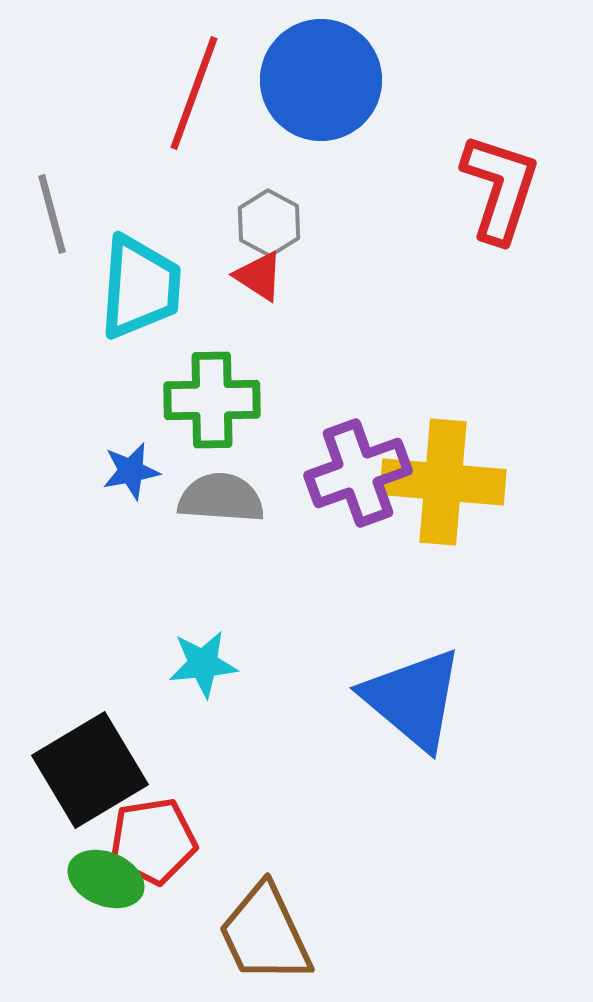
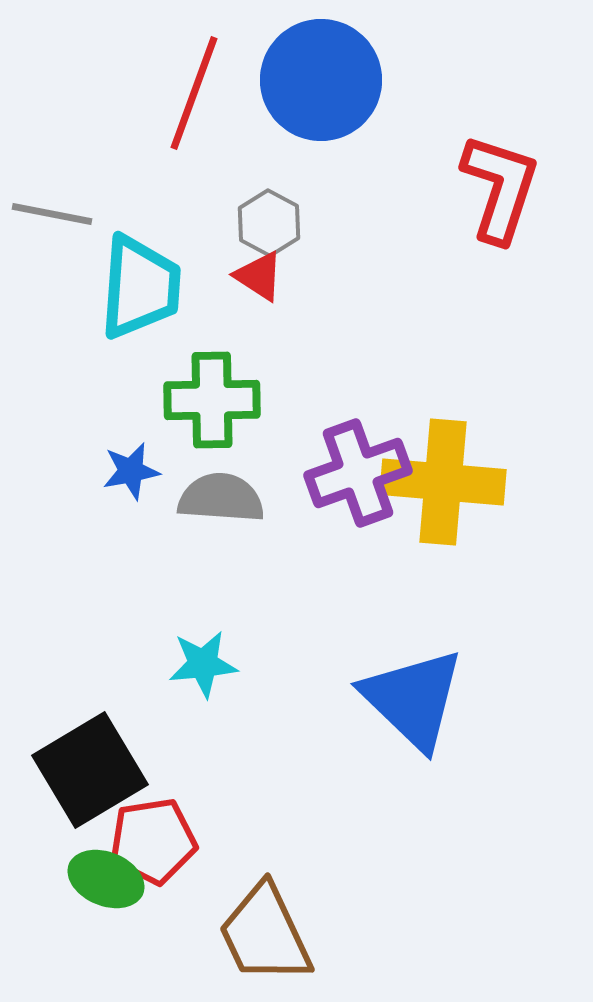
gray line: rotated 64 degrees counterclockwise
blue triangle: rotated 4 degrees clockwise
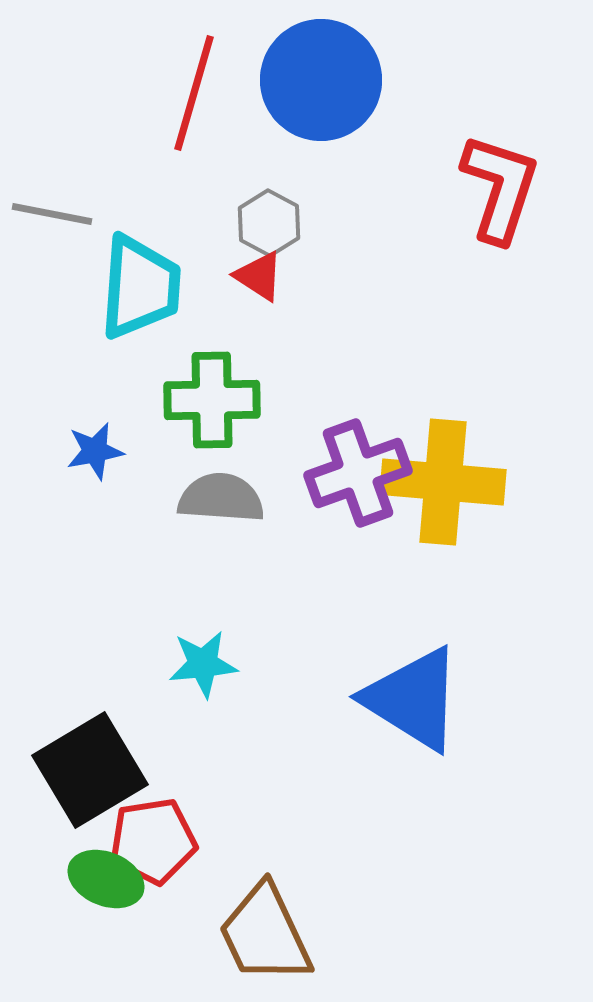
red line: rotated 4 degrees counterclockwise
blue star: moved 36 px left, 20 px up
blue triangle: rotated 12 degrees counterclockwise
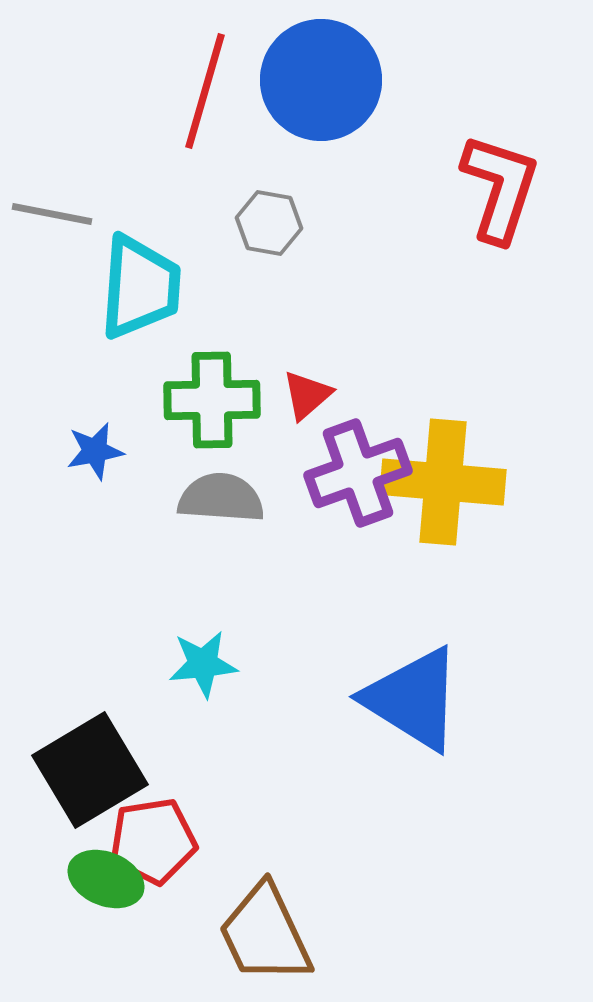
red line: moved 11 px right, 2 px up
gray hexagon: rotated 18 degrees counterclockwise
red triangle: moved 48 px right, 119 px down; rotated 46 degrees clockwise
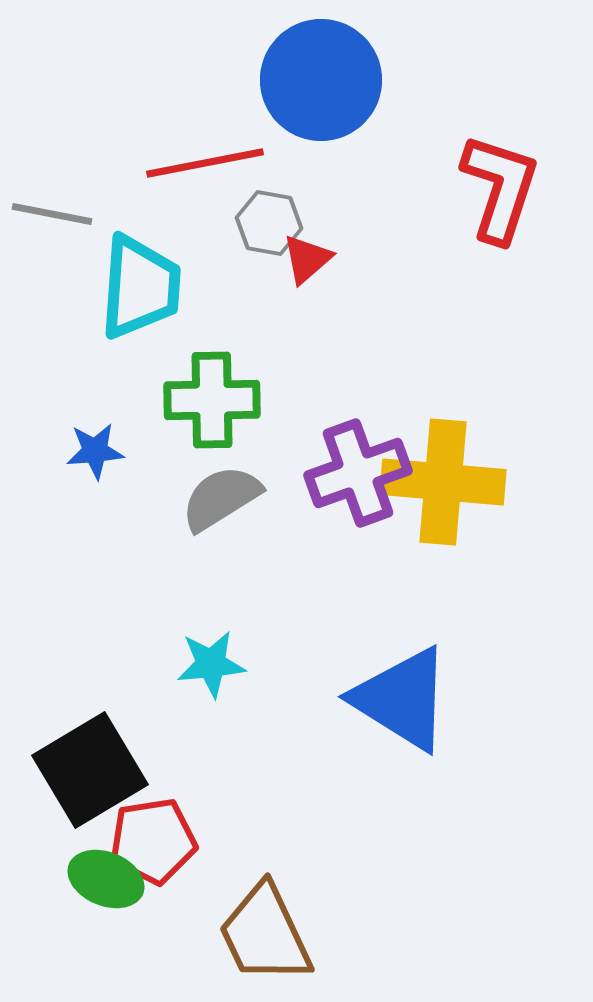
red line: moved 72 px down; rotated 63 degrees clockwise
red triangle: moved 136 px up
blue star: rotated 6 degrees clockwise
gray semicircle: rotated 36 degrees counterclockwise
cyan star: moved 8 px right
blue triangle: moved 11 px left
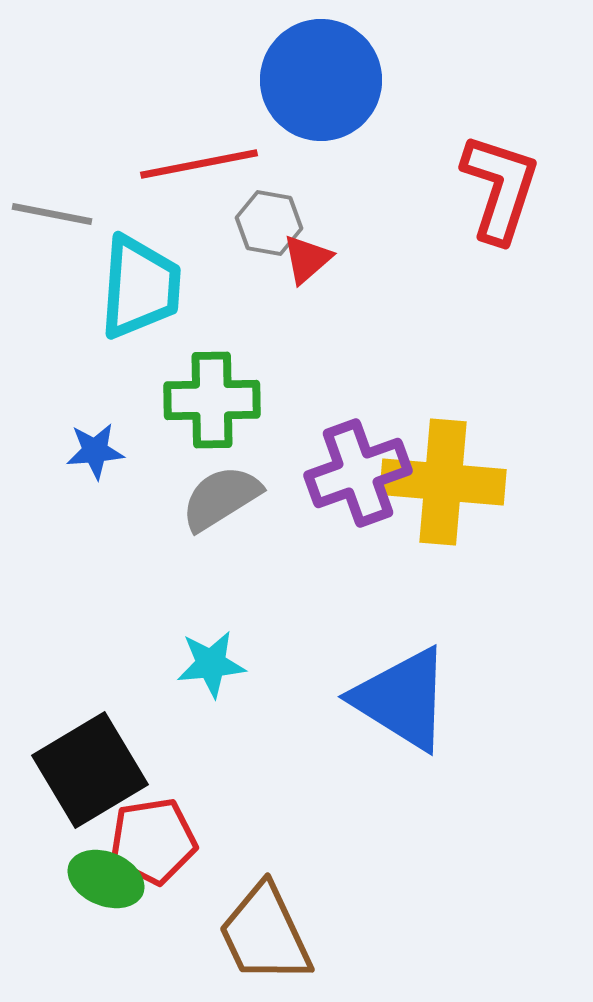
red line: moved 6 px left, 1 px down
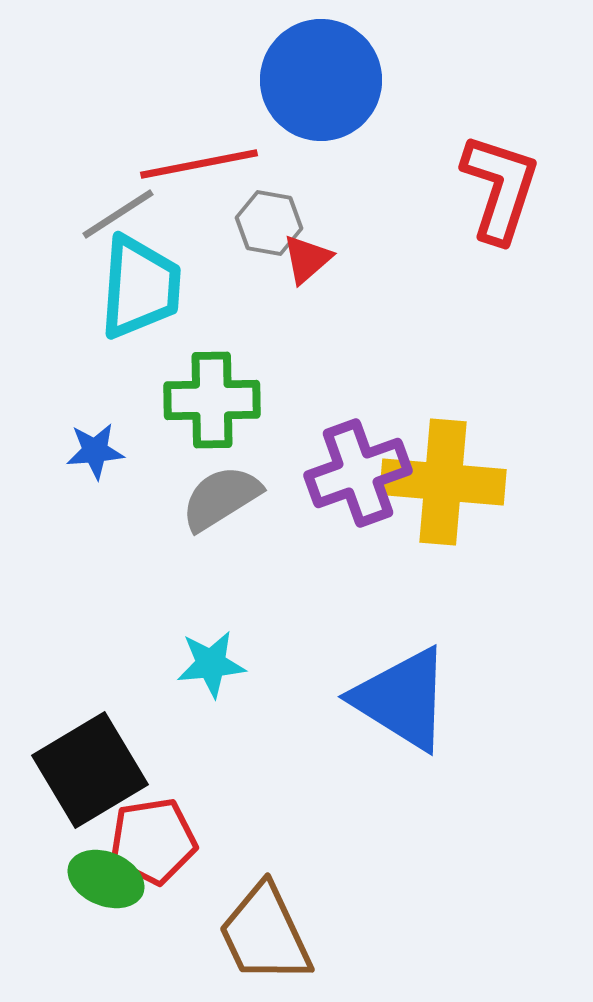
gray line: moved 66 px right; rotated 44 degrees counterclockwise
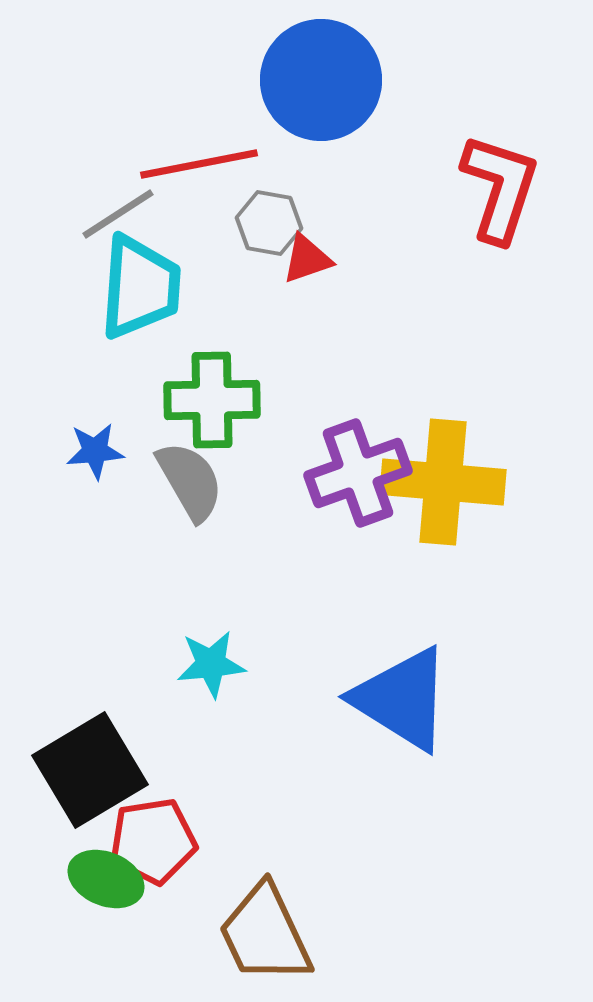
red triangle: rotated 22 degrees clockwise
gray semicircle: moved 31 px left, 17 px up; rotated 92 degrees clockwise
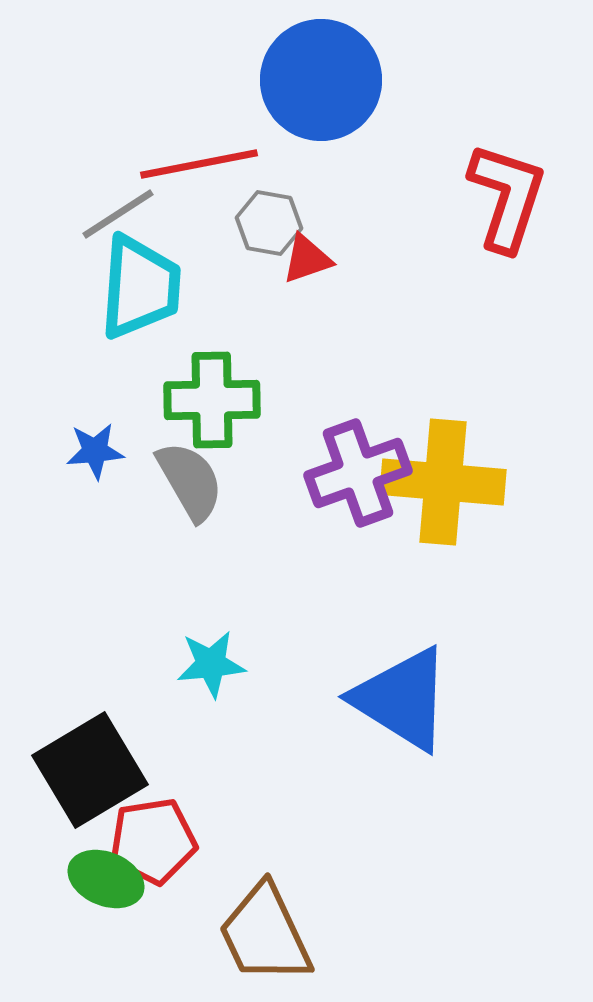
red L-shape: moved 7 px right, 9 px down
